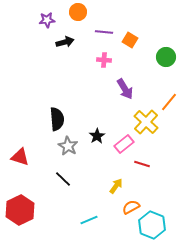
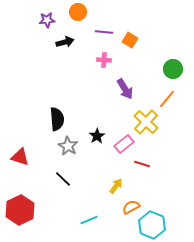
green circle: moved 7 px right, 12 px down
orange line: moved 2 px left, 3 px up
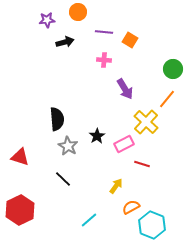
pink rectangle: rotated 12 degrees clockwise
cyan line: rotated 18 degrees counterclockwise
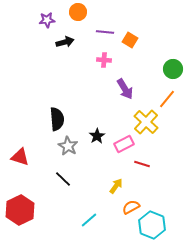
purple line: moved 1 px right
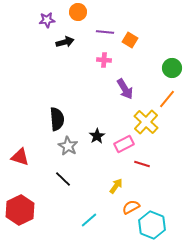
green circle: moved 1 px left, 1 px up
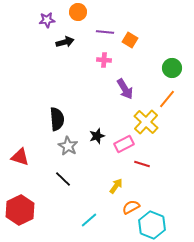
black star: rotated 14 degrees clockwise
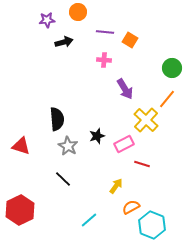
black arrow: moved 1 px left
yellow cross: moved 2 px up
red triangle: moved 1 px right, 11 px up
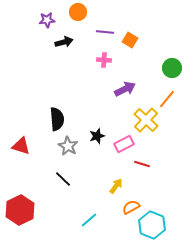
purple arrow: rotated 85 degrees counterclockwise
